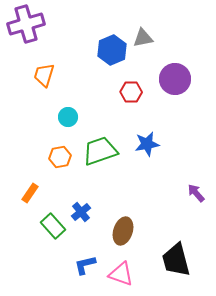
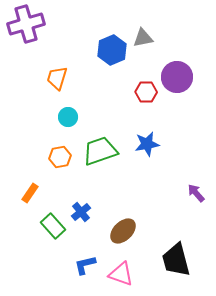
orange trapezoid: moved 13 px right, 3 px down
purple circle: moved 2 px right, 2 px up
red hexagon: moved 15 px right
brown ellipse: rotated 28 degrees clockwise
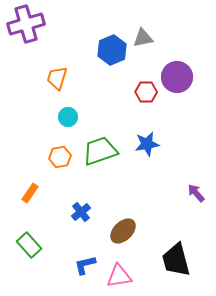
green rectangle: moved 24 px left, 19 px down
pink triangle: moved 2 px left, 2 px down; rotated 28 degrees counterclockwise
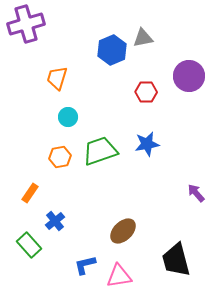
purple circle: moved 12 px right, 1 px up
blue cross: moved 26 px left, 9 px down
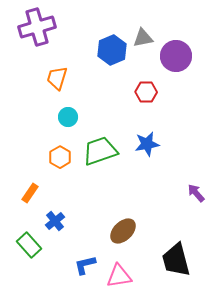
purple cross: moved 11 px right, 3 px down
purple circle: moved 13 px left, 20 px up
orange hexagon: rotated 20 degrees counterclockwise
